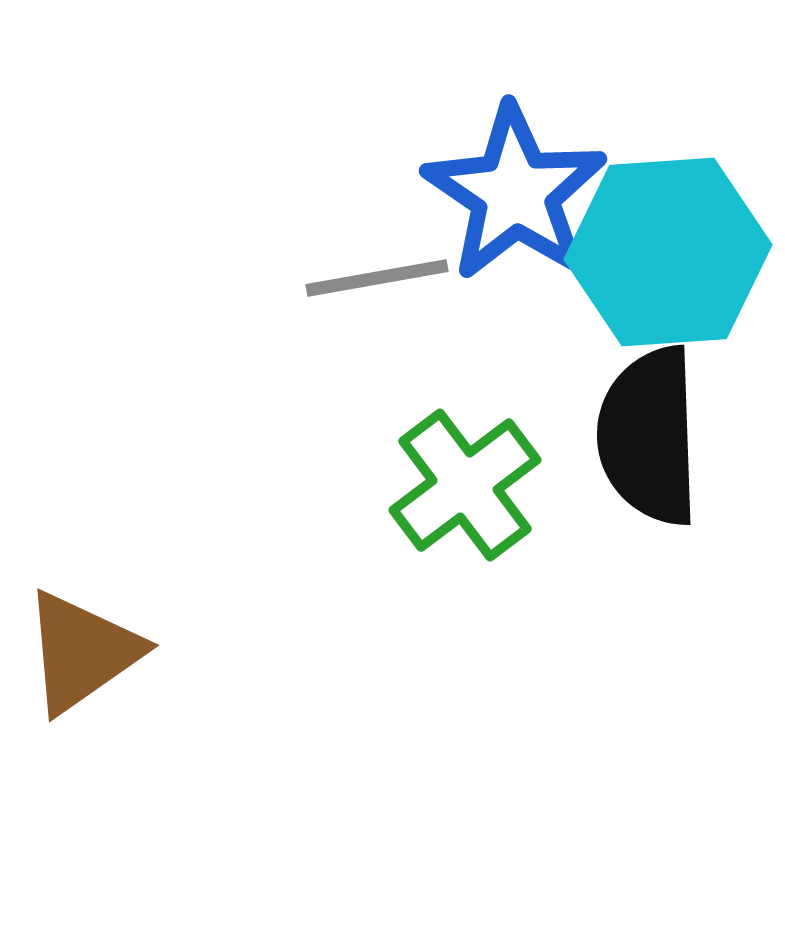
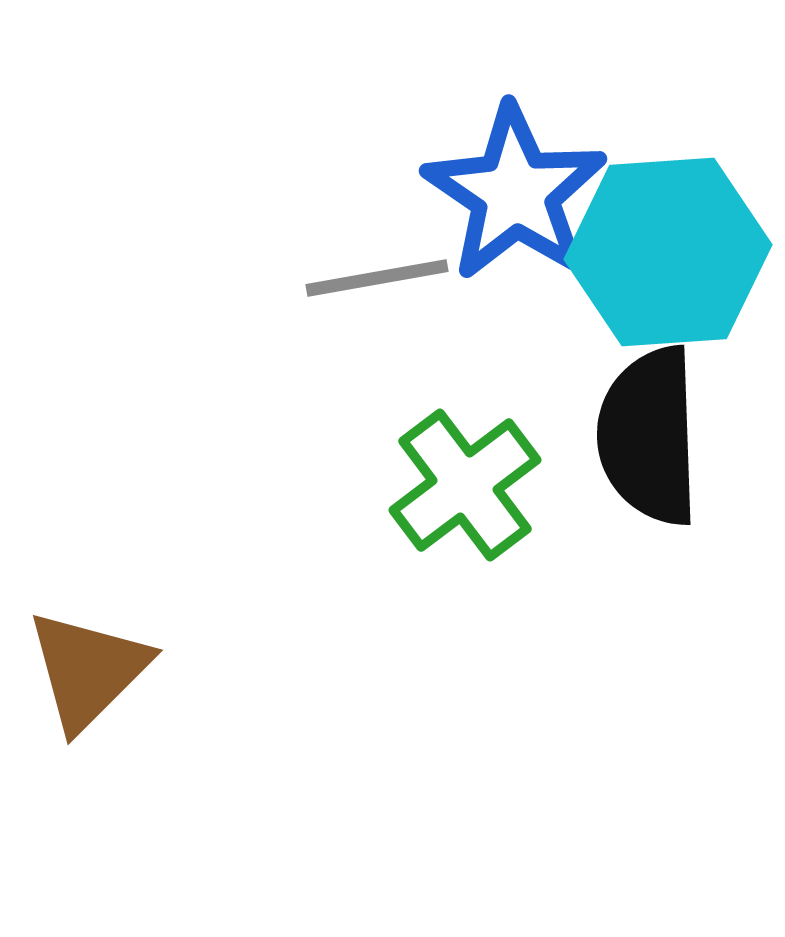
brown triangle: moved 6 px right, 18 px down; rotated 10 degrees counterclockwise
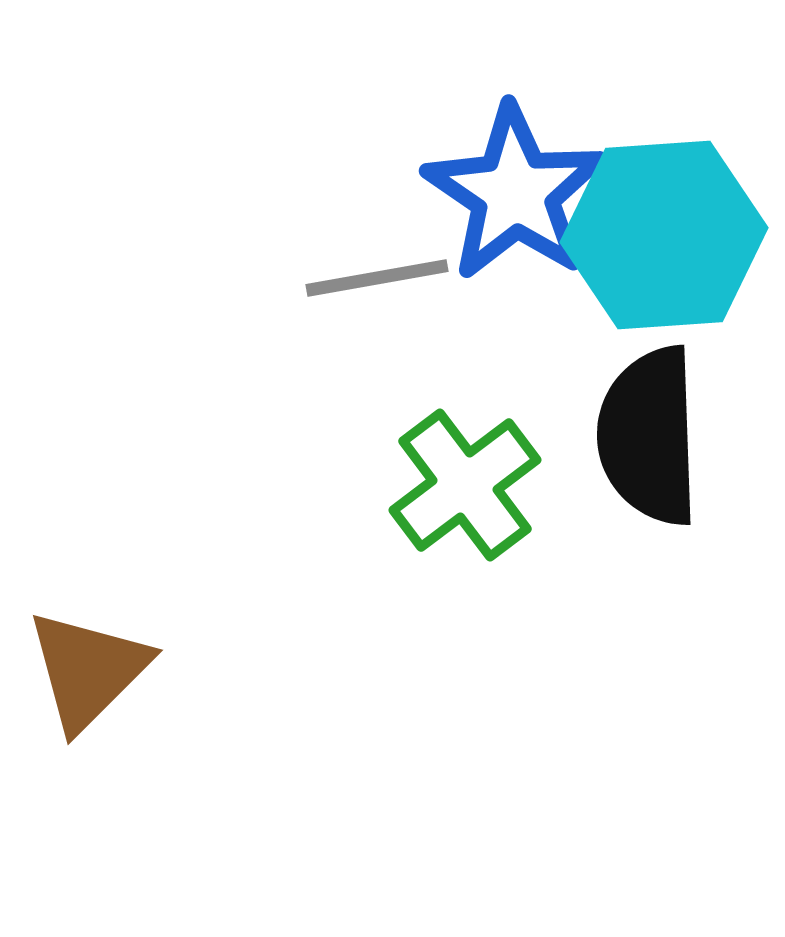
cyan hexagon: moved 4 px left, 17 px up
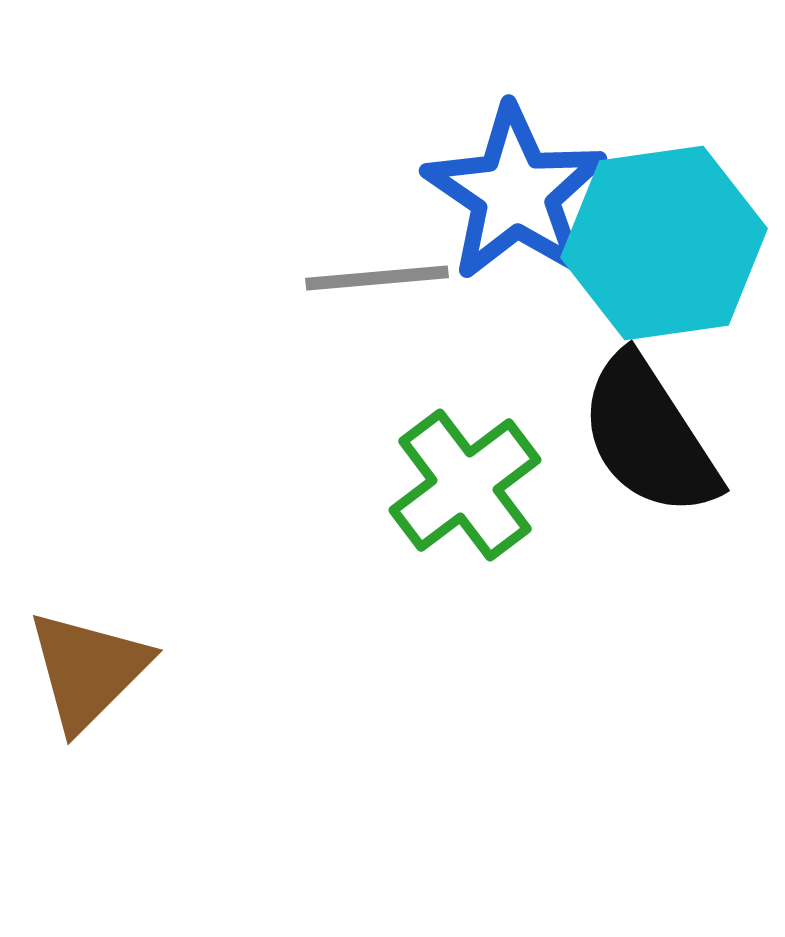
cyan hexagon: moved 8 px down; rotated 4 degrees counterclockwise
gray line: rotated 5 degrees clockwise
black semicircle: rotated 31 degrees counterclockwise
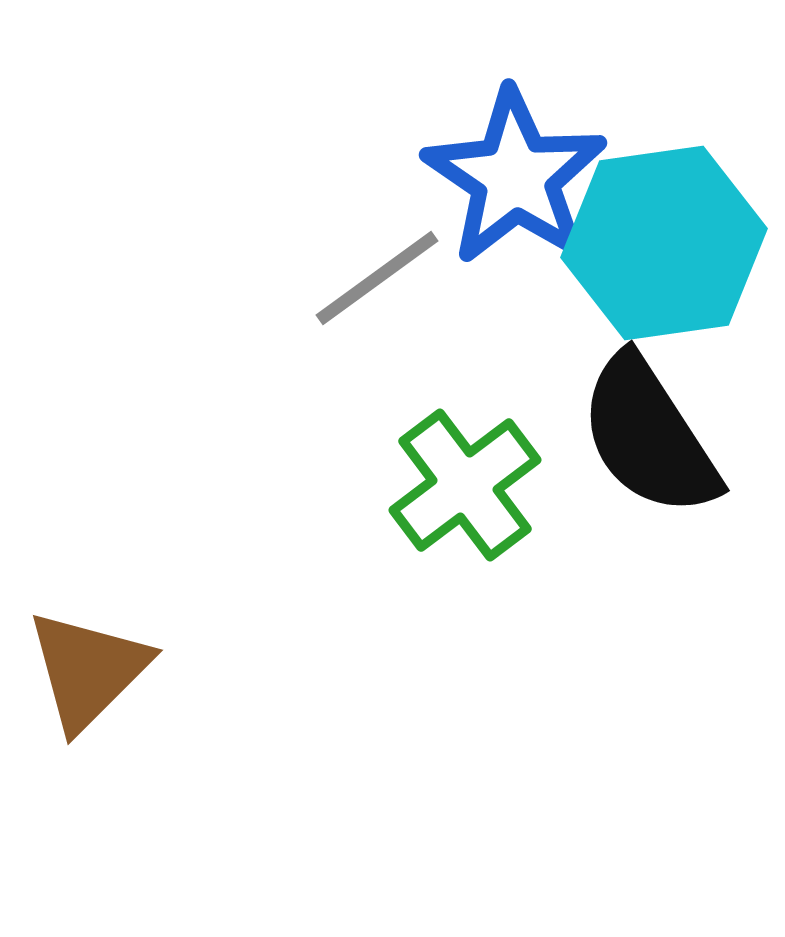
blue star: moved 16 px up
gray line: rotated 31 degrees counterclockwise
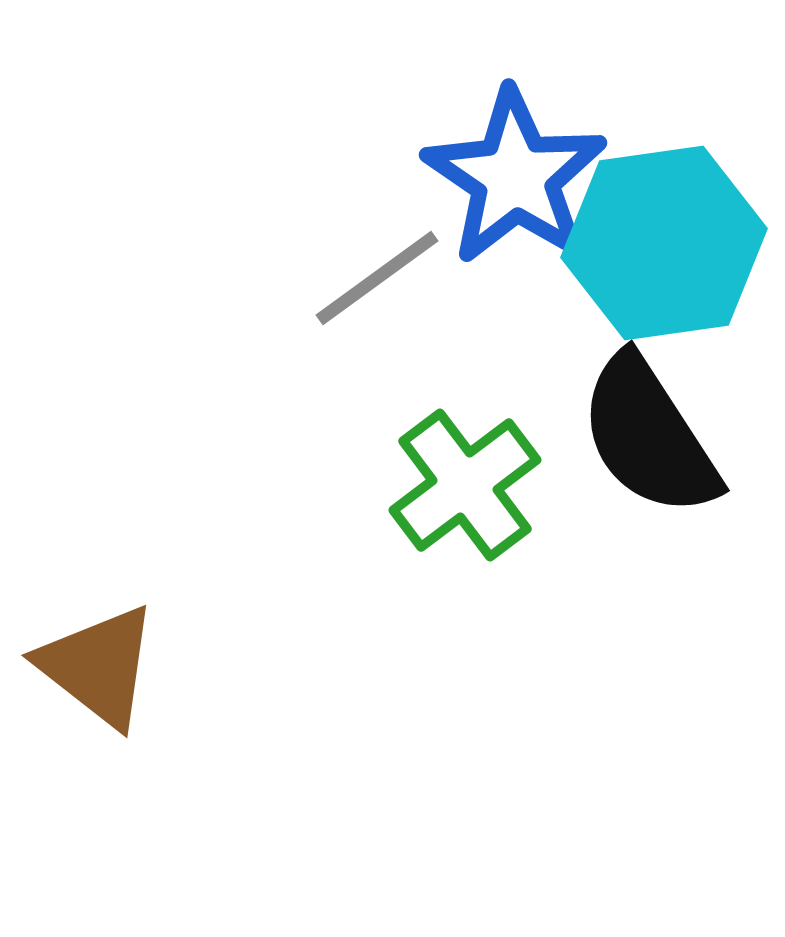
brown triangle: moved 10 px right, 4 px up; rotated 37 degrees counterclockwise
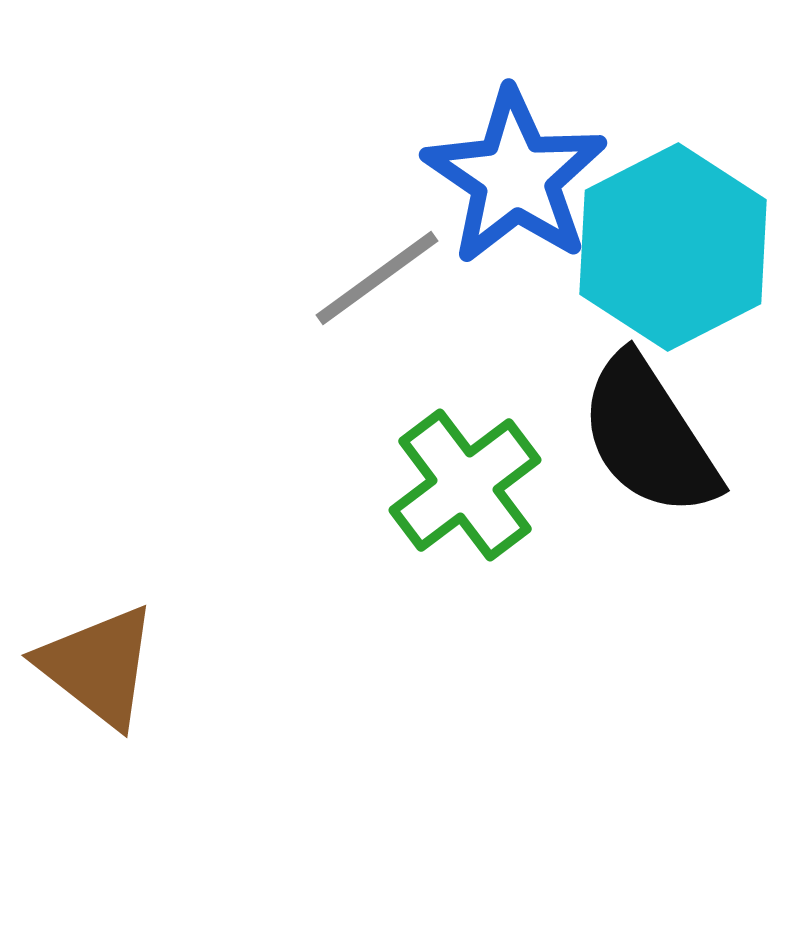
cyan hexagon: moved 9 px right, 4 px down; rotated 19 degrees counterclockwise
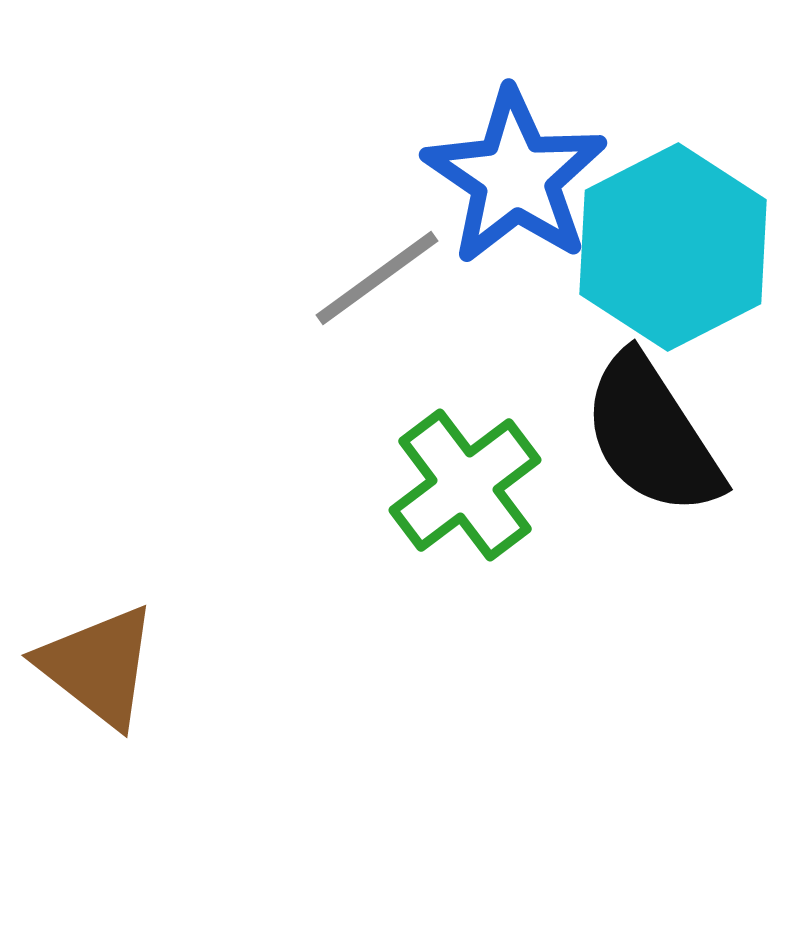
black semicircle: moved 3 px right, 1 px up
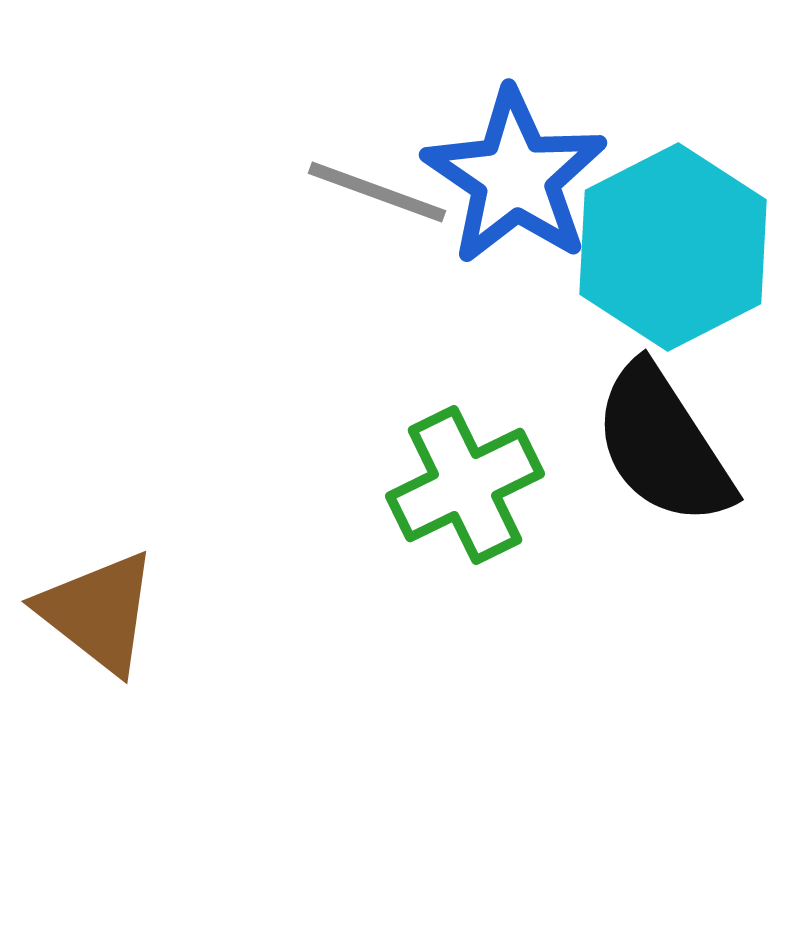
gray line: moved 86 px up; rotated 56 degrees clockwise
black semicircle: moved 11 px right, 10 px down
green cross: rotated 11 degrees clockwise
brown triangle: moved 54 px up
